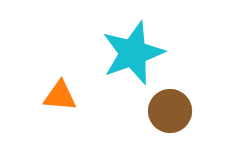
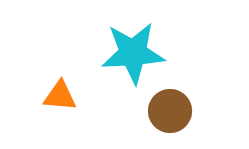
cyan star: rotated 16 degrees clockwise
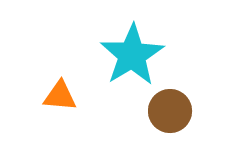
cyan star: moved 1 px left, 2 px down; rotated 28 degrees counterclockwise
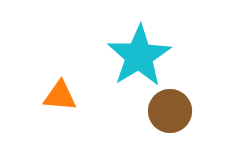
cyan star: moved 7 px right, 1 px down
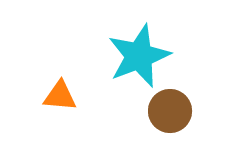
cyan star: rotated 10 degrees clockwise
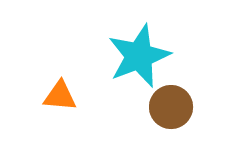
brown circle: moved 1 px right, 4 px up
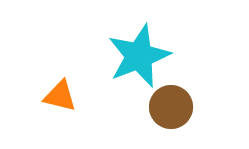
orange triangle: rotated 9 degrees clockwise
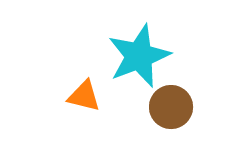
orange triangle: moved 24 px right
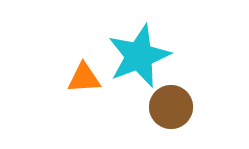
orange triangle: moved 18 px up; rotated 18 degrees counterclockwise
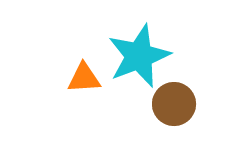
brown circle: moved 3 px right, 3 px up
